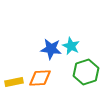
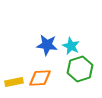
blue star: moved 4 px left, 4 px up
green hexagon: moved 6 px left, 3 px up
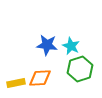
yellow rectangle: moved 2 px right, 1 px down
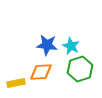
orange diamond: moved 1 px right, 6 px up
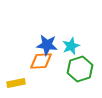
cyan star: rotated 24 degrees clockwise
orange diamond: moved 11 px up
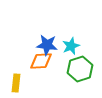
yellow rectangle: rotated 72 degrees counterclockwise
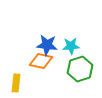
cyan star: rotated 18 degrees clockwise
orange diamond: rotated 15 degrees clockwise
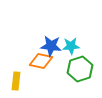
blue star: moved 4 px right, 1 px down
yellow rectangle: moved 2 px up
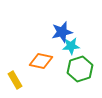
blue star: moved 11 px right, 14 px up; rotated 20 degrees counterclockwise
yellow rectangle: moved 1 px left, 1 px up; rotated 36 degrees counterclockwise
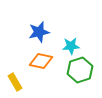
blue star: moved 23 px left
green hexagon: moved 1 px down
yellow rectangle: moved 2 px down
